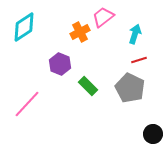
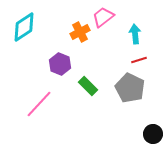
cyan arrow: rotated 24 degrees counterclockwise
pink line: moved 12 px right
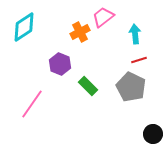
gray pentagon: moved 1 px right, 1 px up
pink line: moved 7 px left; rotated 8 degrees counterclockwise
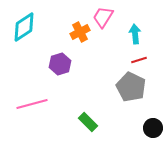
pink trapezoid: rotated 20 degrees counterclockwise
purple hexagon: rotated 20 degrees clockwise
green rectangle: moved 36 px down
pink line: rotated 40 degrees clockwise
black circle: moved 6 px up
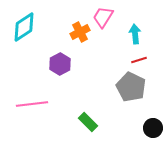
purple hexagon: rotated 10 degrees counterclockwise
pink line: rotated 8 degrees clockwise
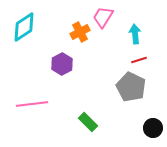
purple hexagon: moved 2 px right
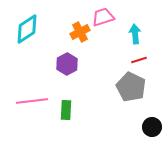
pink trapezoid: rotated 40 degrees clockwise
cyan diamond: moved 3 px right, 2 px down
purple hexagon: moved 5 px right
pink line: moved 3 px up
green rectangle: moved 22 px left, 12 px up; rotated 48 degrees clockwise
black circle: moved 1 px left, 1 px up
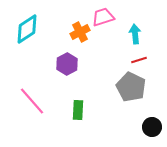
pink line: rotated 56 degrees clockwise
green rectangle: moved 12 px right
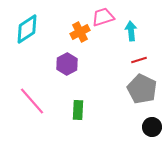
cyan arrow: moved 4 px left, 3 px up
gray pentagon: moved 11 px right, 2 px down
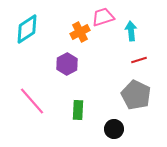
gray pentagon: moved 6 px left, 6 px down
black circle: moved 38 px left, 2 px down
